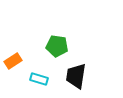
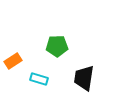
green pentagon: rotated 10 degrees counterclockwise
black trapezoid: moved 8 px right, 2 px down
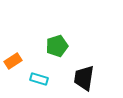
green pentagon: rotated 15 degrees counterclockwise
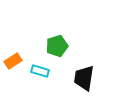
cyan rectangle: moved 1 px right, 8 px up
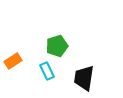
cyan rectangle: moved 7 px right; rotated 48 degrees clockwise
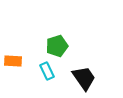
orange rectangle: rotated 36 degrees clockwise
black trapezoid: rotated 136 degrees clockwise
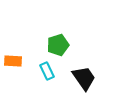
green pentagon: moved 1 px right, 1 px up
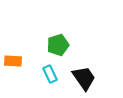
cyan rectangle: moved 3 px right, 3 px down
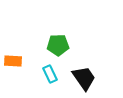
green pentagon: rotated 15 degrees clockwise
